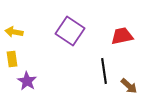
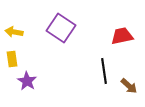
purple square: moved 9 px left, 3 px up
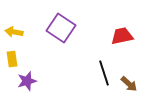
black line: moved 2 px down; rotated 10 degrees counterclockwise
purple star: rotated 24 degrees clockwise
brown arrow: moved 2 px up
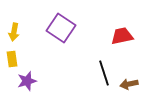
yellow arrow: rotated 90 degrees counterclockwise
brown arrow: rotated 126 degrees clockwise
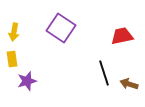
brown arrow: rotated 30 degrees clockwise
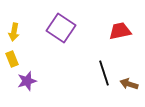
red trapezoid: moved 2 px left, 5 px up
yellow rectangle: rotated 14 degrees counterclockwise
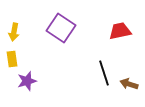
yellow rectangle: rotated 14 degrees clockwise
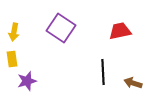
black line: moved 1 px left, 1 px up; rotated 15 degrees clockwise
brown arrow: moved 4 px right, 1 px up
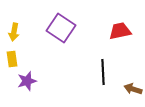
brown arrow: moved 6 px down
